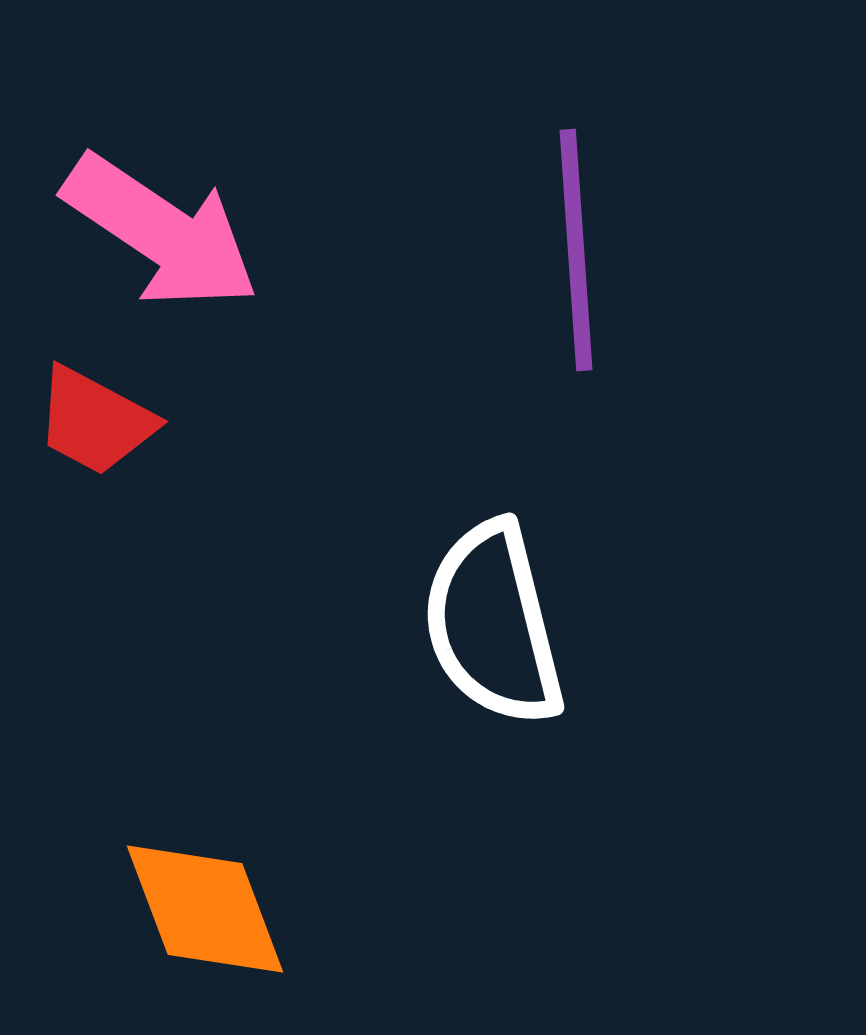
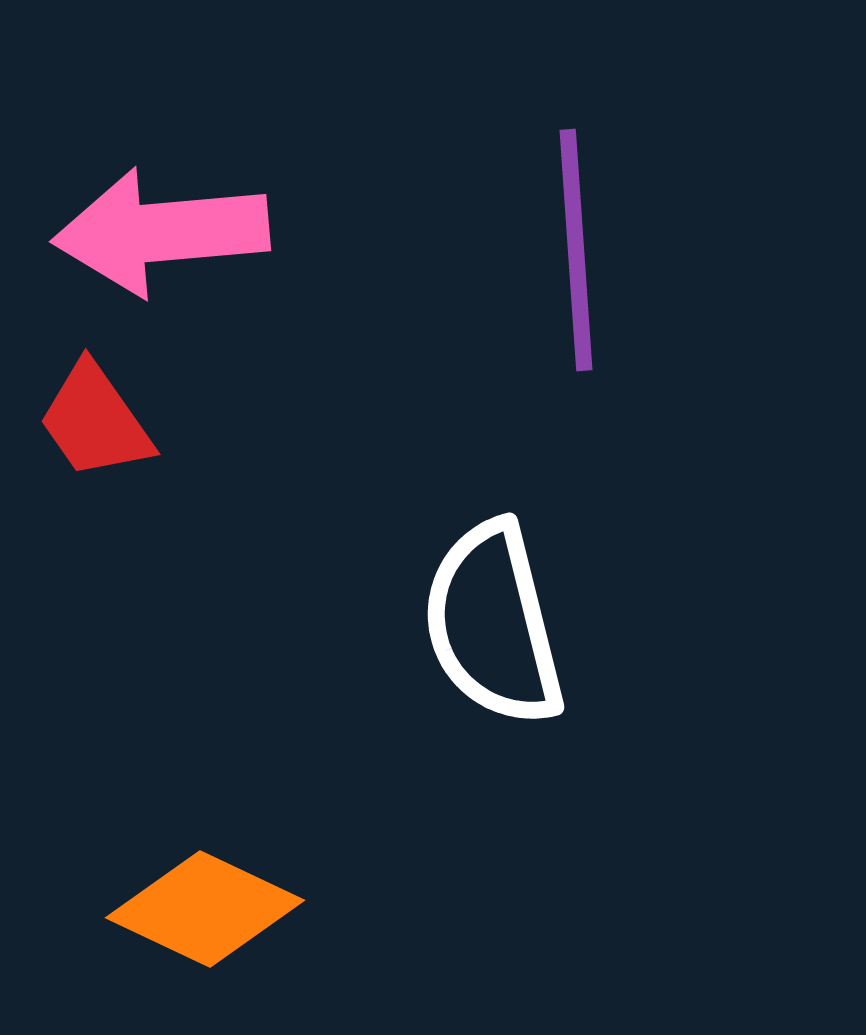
pink arrow: rotated 141 degrees clockwise
red trapezoid: rotated 27 degrees clockwise
orange diamond: rotated 44 degrees counterclockwise
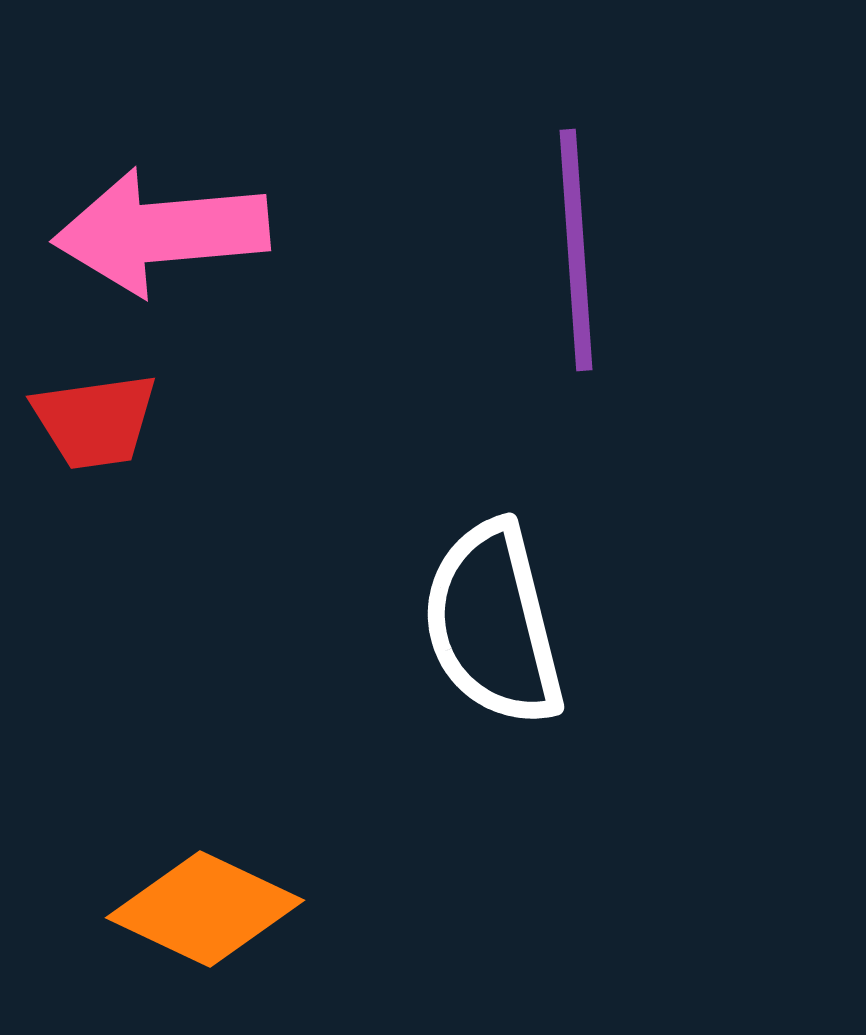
red trapezoid: rotated 63 degrees counterclockwise
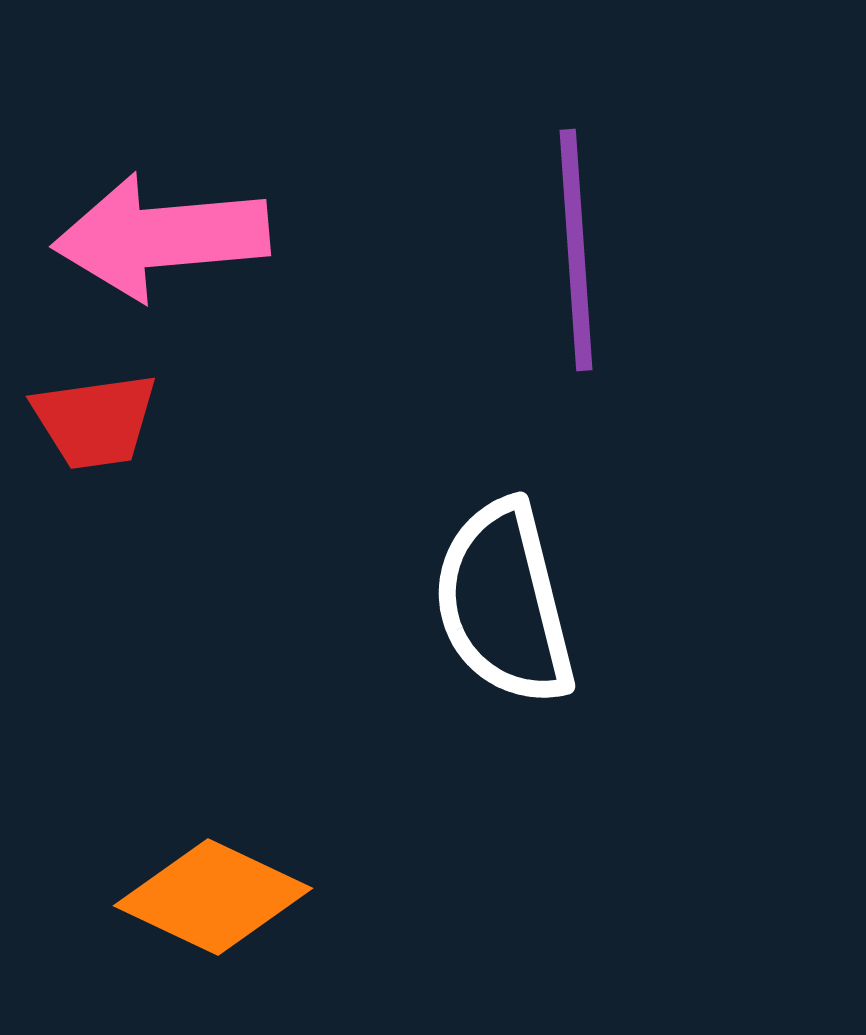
pink arrow: moved 5 px down
white semicircle: moved 11 px right, 21 px up
orange diamond: moved 8 px right, 12 px up
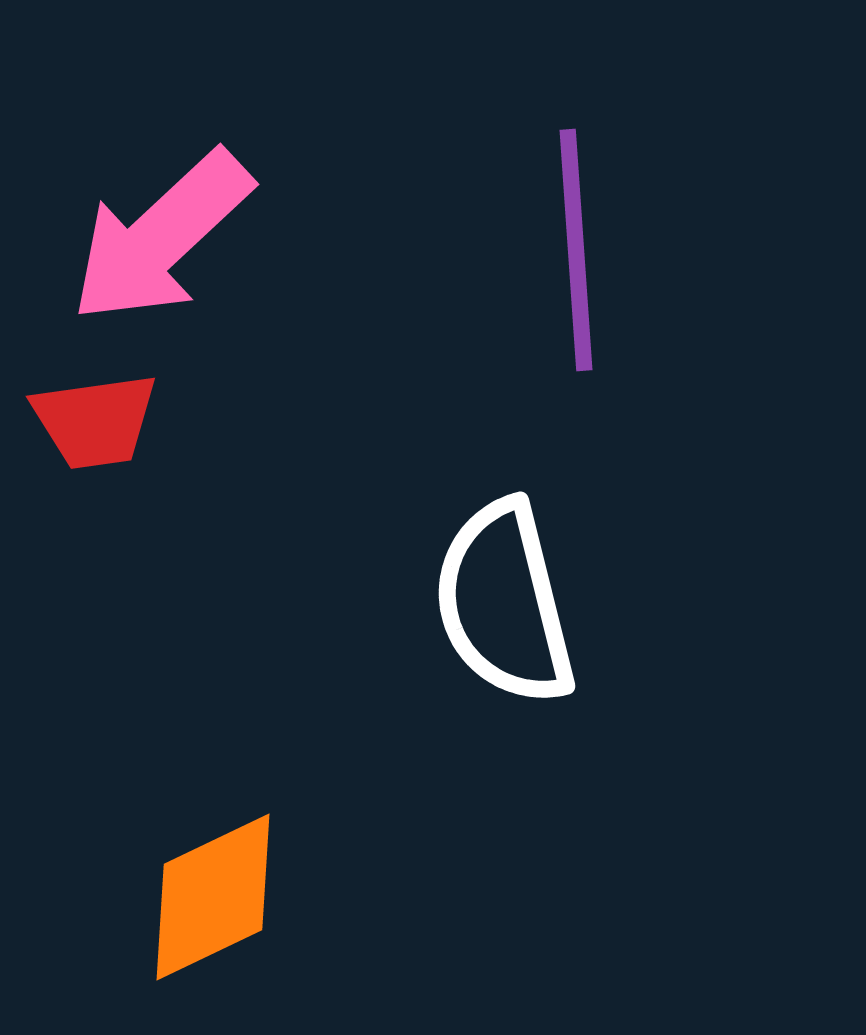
pink arrow: rotated 38 degrees counterclockwise
orange diamond: rotated 51 degrees counterclockwise
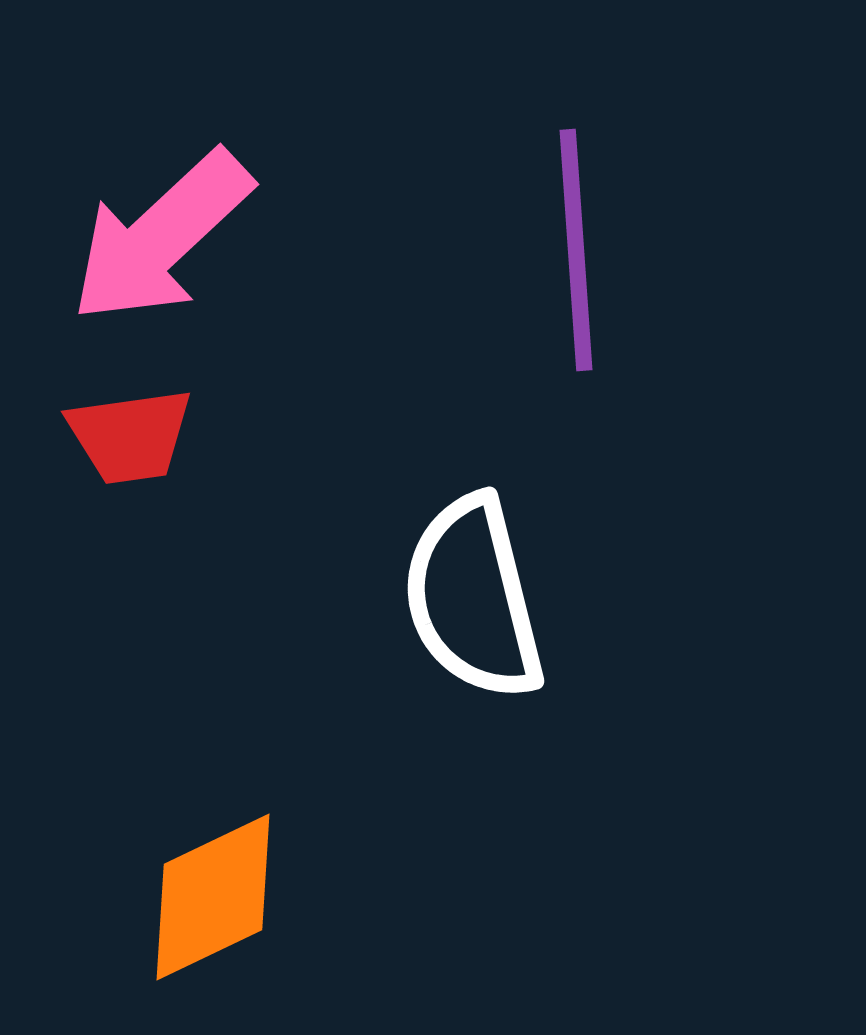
red trapezoid: moved 35 px right, 15 px down
white semicircle: moved 31 px left, 5 px up
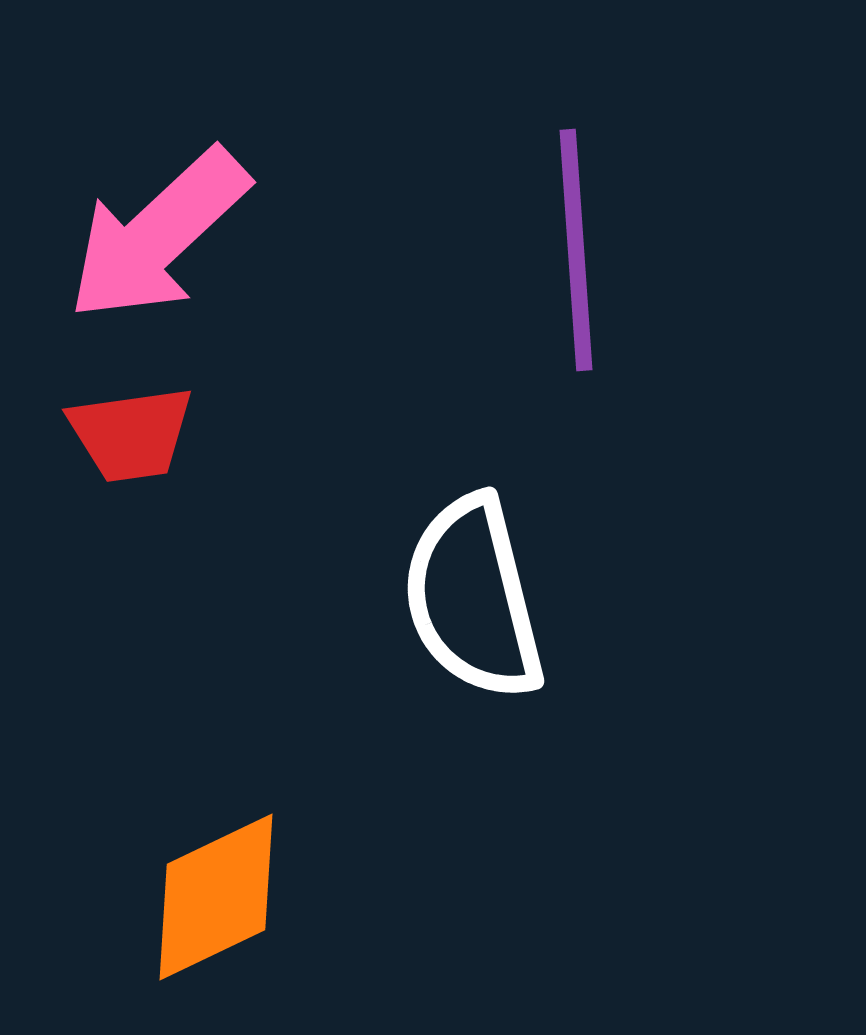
pink arrow: moved 3 px left, 2 px up
red trapezoid: moved 1 px right, 2 px up
orange diamond: moved 3 px right
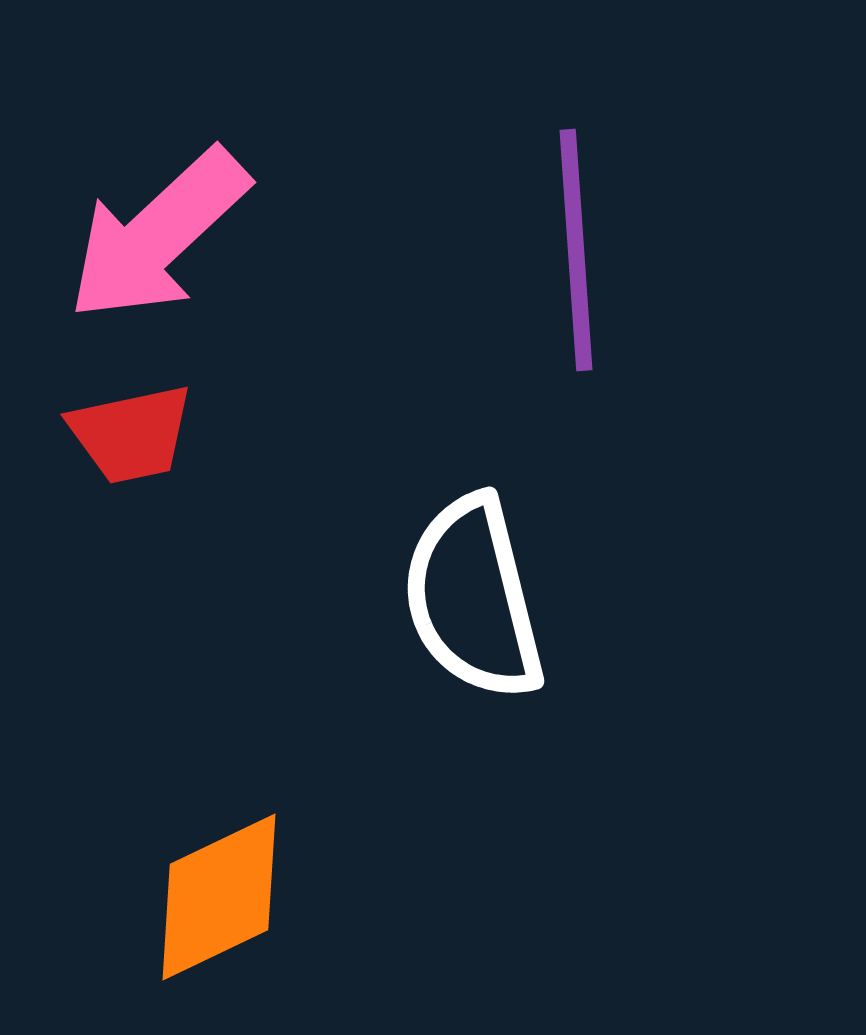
red trapezoid: rotated 4 degrees counterclockwise
orange diamond: moved 3 px right
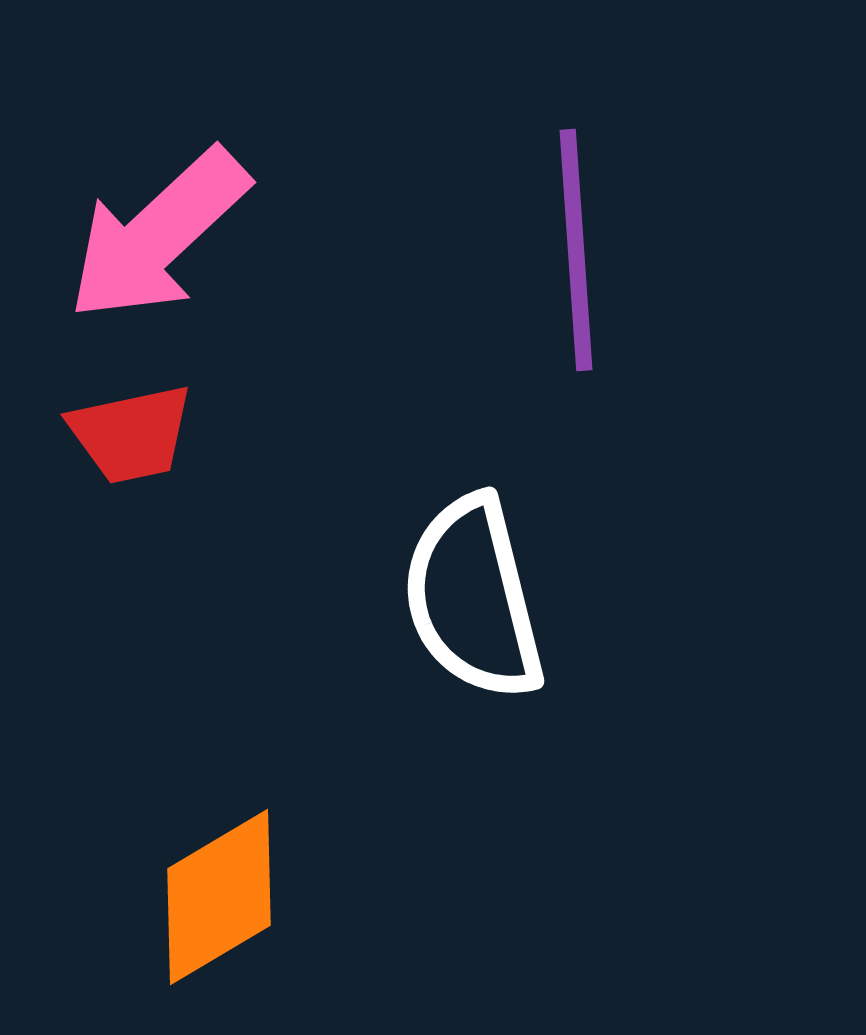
orange diamond: rotated 5 degrees counterclockwise
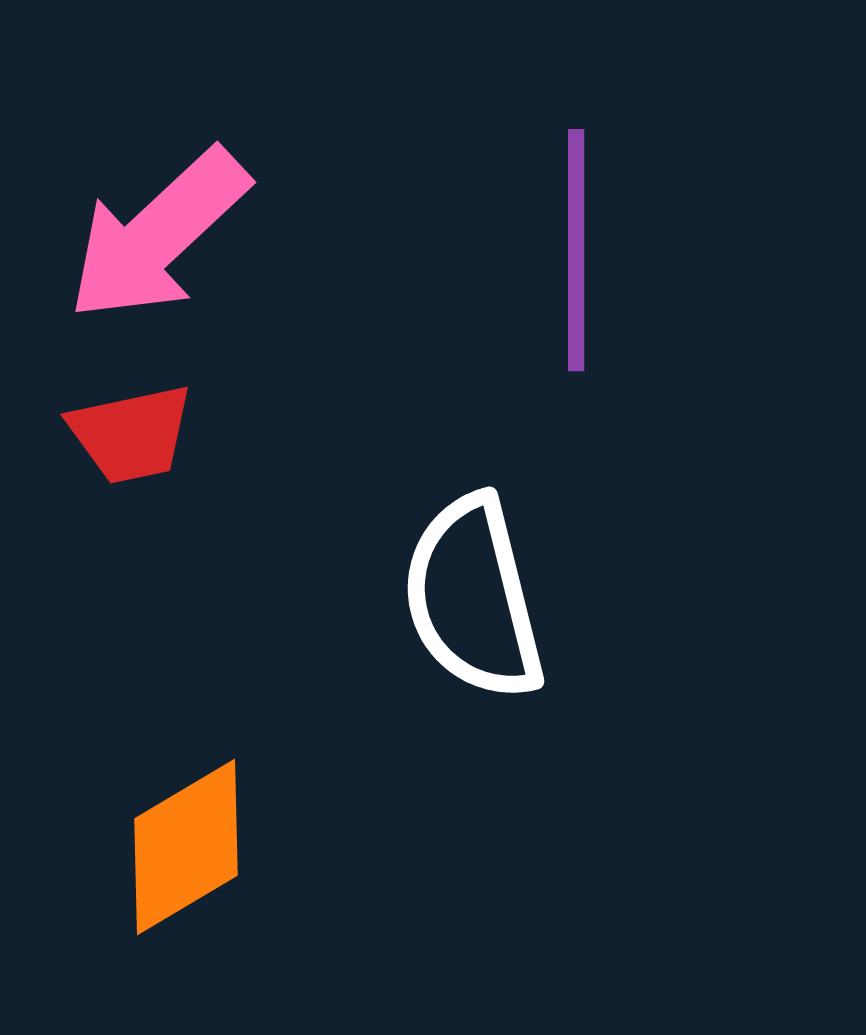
purple line: rotated 4 degrees clockwise
orange diamond: moved 33 px left, 50 px up
